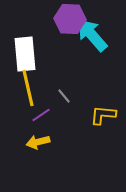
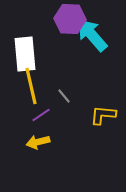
yellow line: moved 3 px right, 2 px up
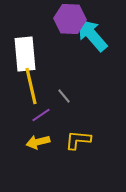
yellow L-shape: moved 25 px left, 25 px down
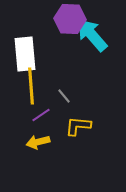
yellow line: rotated 9 degrees clockwise
yellow L-shape: moved 14 px up
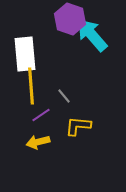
purple hexagon: rotated 16 degrees clockwise
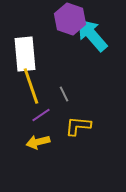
yellow line: rotated 15 degrees counterclockwise
gray line: moved 2 px up; rotated 14 degrees clockwise
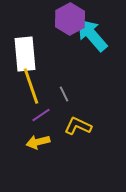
purple hexagon: rotated 12 degrees clockwise
yellow L-shape: rotated 20 degrees clockwise
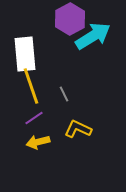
cyan arrow: moved 1 px right, 1 px down; rotated 99 degrees clockwise
purple line: moved 7 px left, 3 px down
yellow L-shape: moved 3 px down
